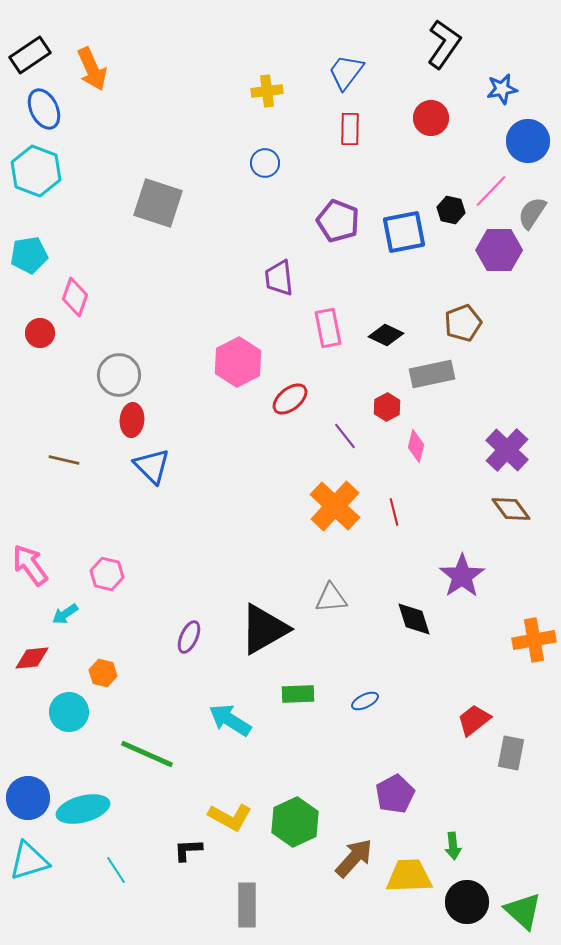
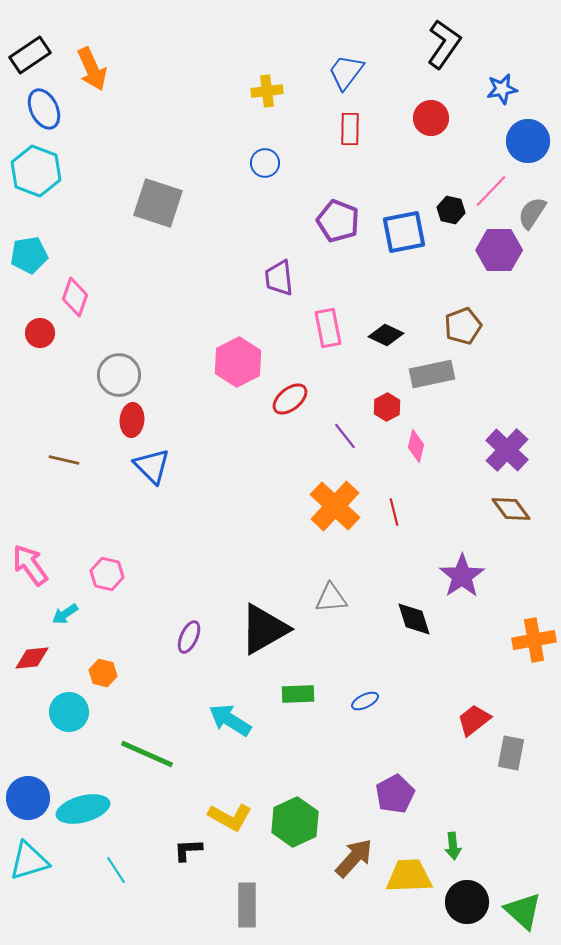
brown pentagon at (463, 323): moved 3 px down
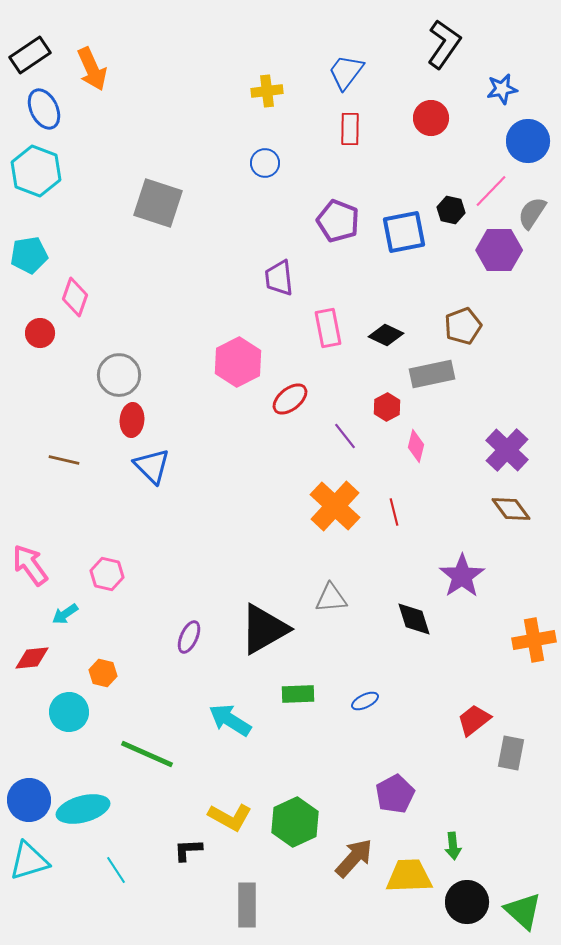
blue circle at (28, 798): moved 1 px right, 2 px down
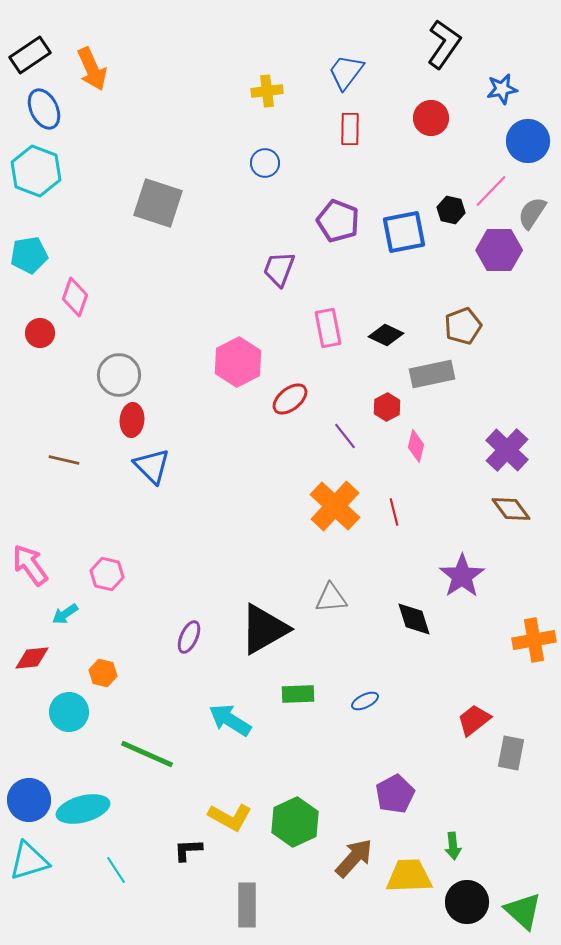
purple trapezoid at (279, 278): moved 9 px up; rotated 27 degrees clockwise
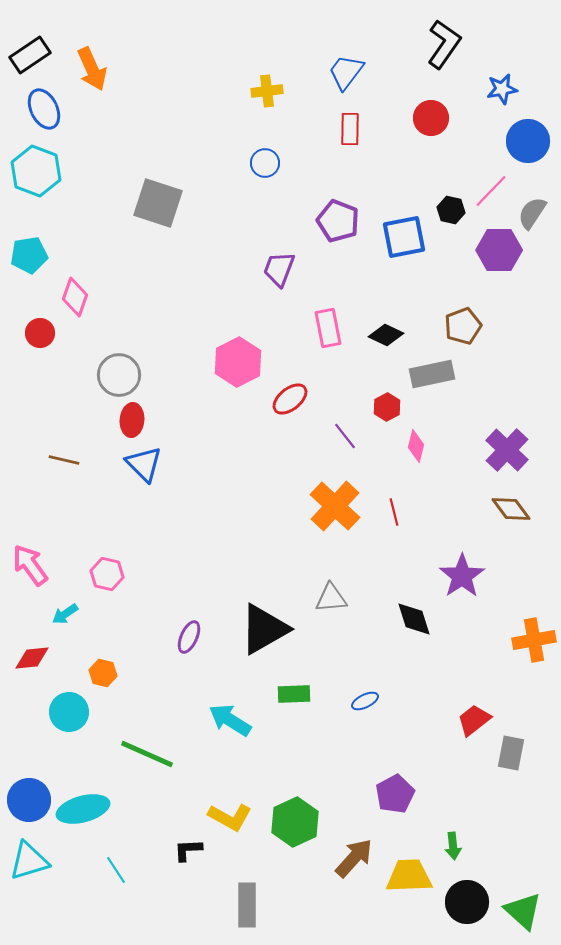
blue square at (404, 232): moved 5 px down
blue triangle at (152, 466): moved 8 px left, 2 px up
green rectangle at (298, 694): moved 4 px left
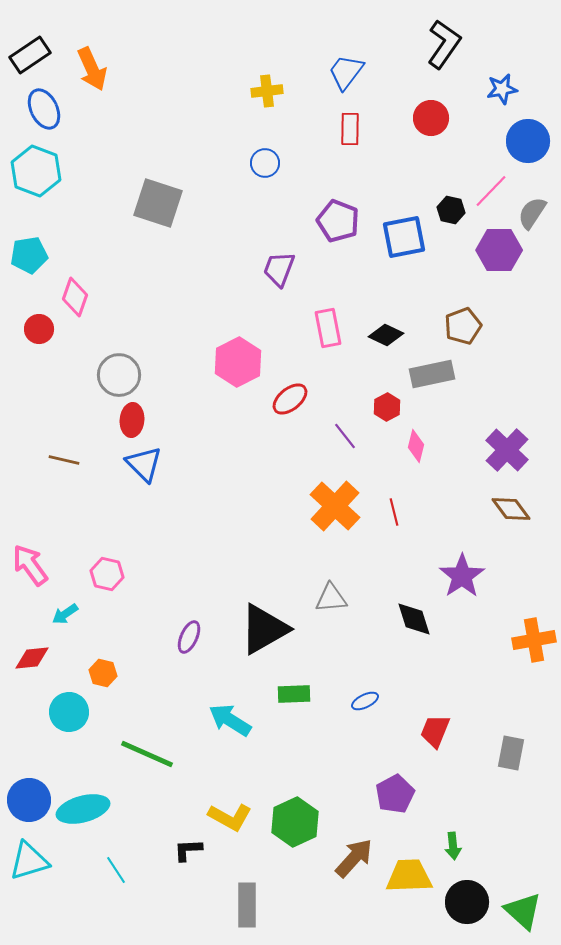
red circle at (40, 333): moved 1 px left, 4 px up
red trapezoid at (474, 720): moved 39 px left, 11 px down; rotated 30 degrees counterclockwise
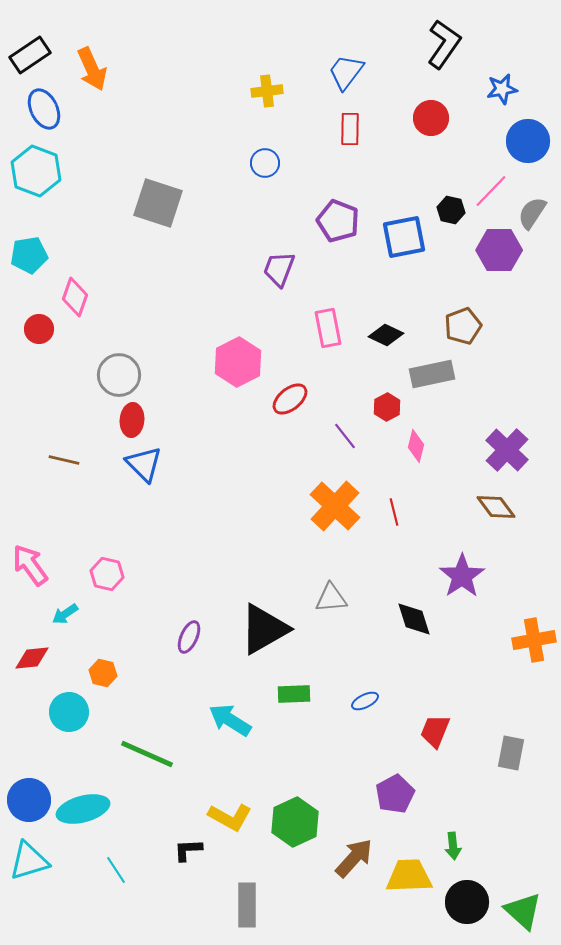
brown diamond at (511, 509): moved 15 px left, 2 px up
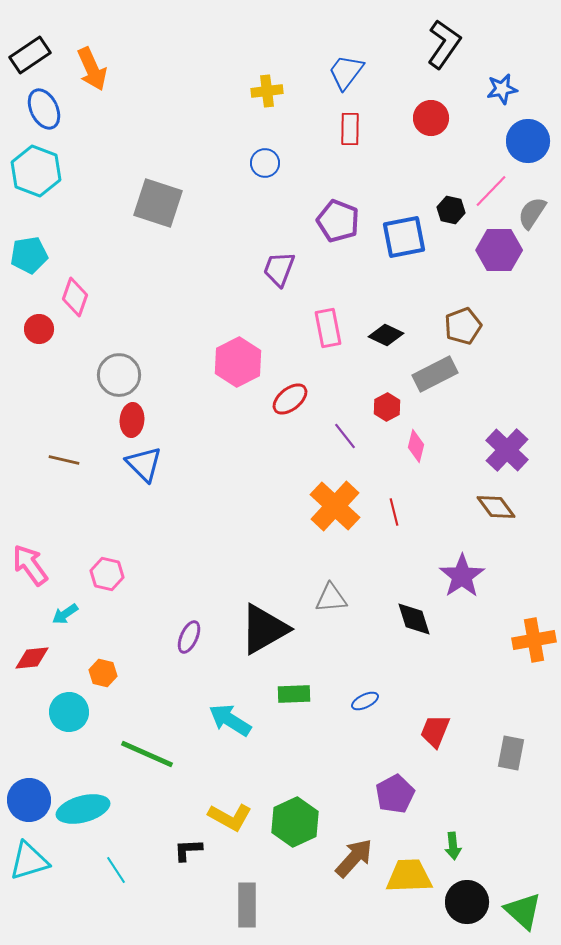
gray rectangle at (432, 374): moved 3 px right; rotated 15 degrees counterclockwise
